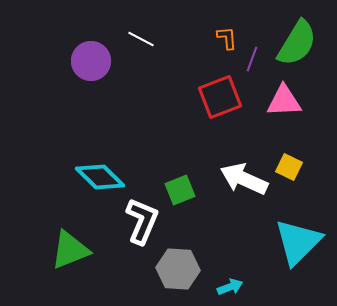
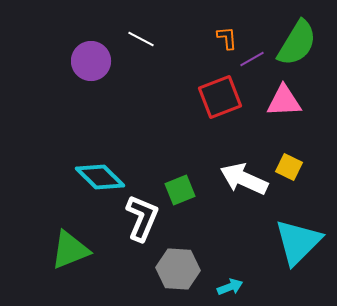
purple line: rotated 40 degrees clockwise
white L-shape: moved 3 px up
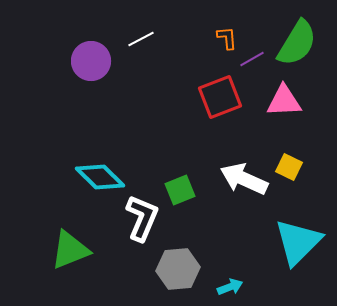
white line: rotated 56 degrees counterclockwise
gray hexagon: rotated 9 degrees counterclockwise
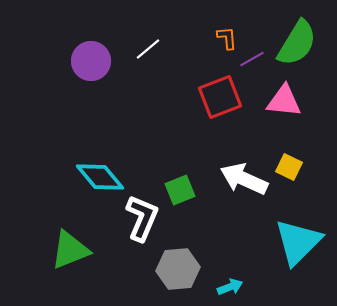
white line: moved 7 px right, 10 px down; rotated 12 degrees counterclockwise
pink triangle: rotated 9 degrees clockwise
cyan diamond: rotated 6 degrees clockwise
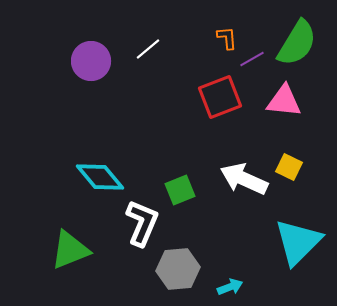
white L-shape: moved 5 px down
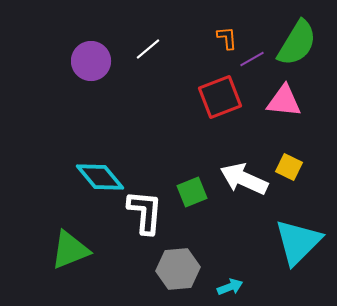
green square: moved 12 px right, 2 px down
white L-shape: moved 3 px right, 11 px up; rotated 18 degrees counterclockwise
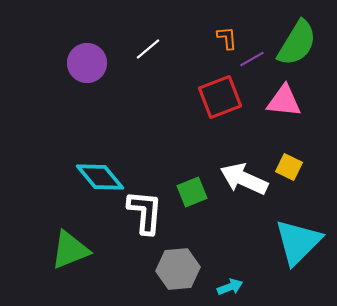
purple circle: moved 4 px left, 2 px down
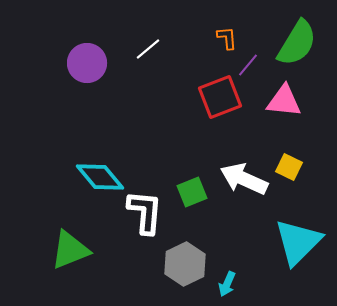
purple line: moved 4 px left, 6 px down; rotated 20 degrees counterclockwise
gray hexagon: moved 7 px right, 5 px up; rotated 21 degrees counterclockwise
cyan arrow: moved 3 px left, 3 px up; rotated 135 degrees clockwise
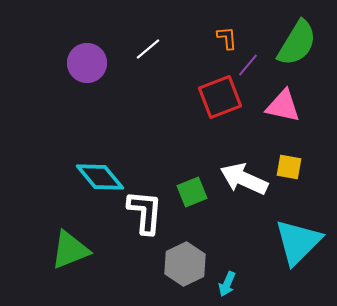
pink triangle: moved 1 px left, 5 px down; rotated 6 degrees clockwise
yellow square: rotated 16 degrees counterclockwise
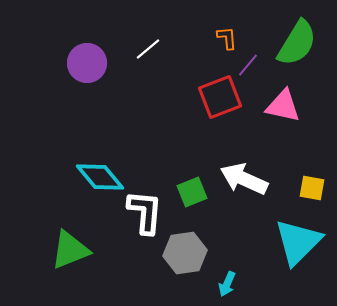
yellow square: moved 23 px right, 21 px down
gray hexagon: moved 11 px up; rotated 18 degrees clockwise
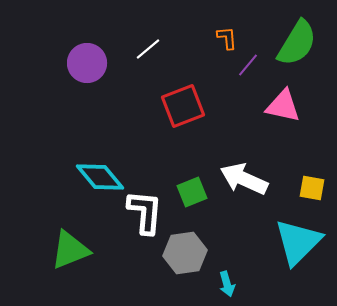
red square: moved 37 px left, 9 px down
cyan arrow: rotated 40 degrees counterclockwise
